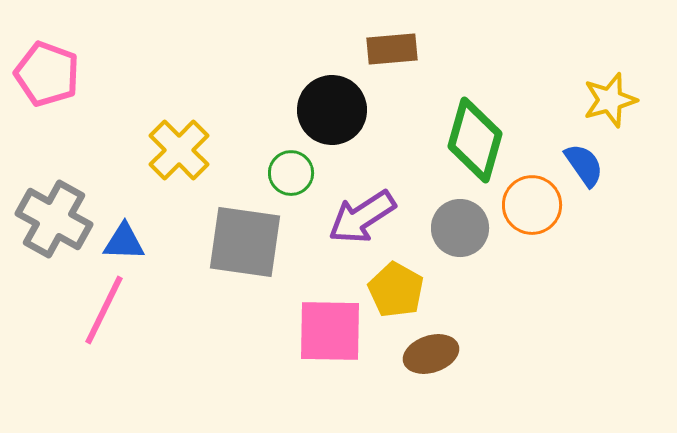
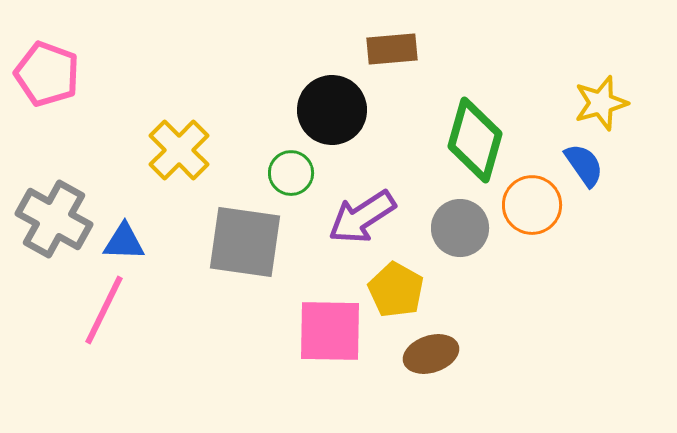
yellow star: moved 9 px left, 3 px down
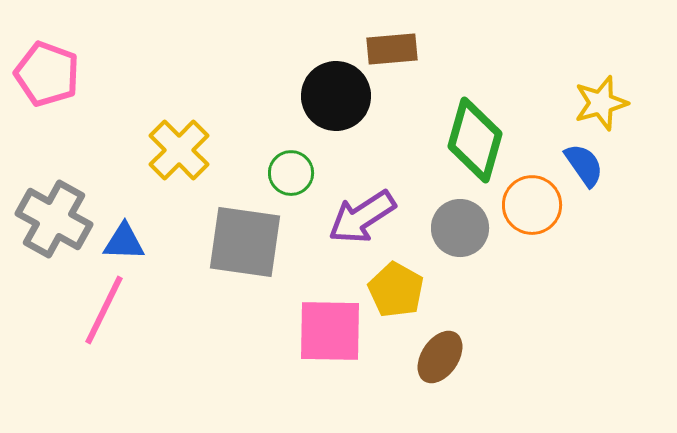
black circle: moved 4 px right, 14 px up
brown ellipse: moved 9 px right, 3 px down; rotated 38 degrees counterclockwise
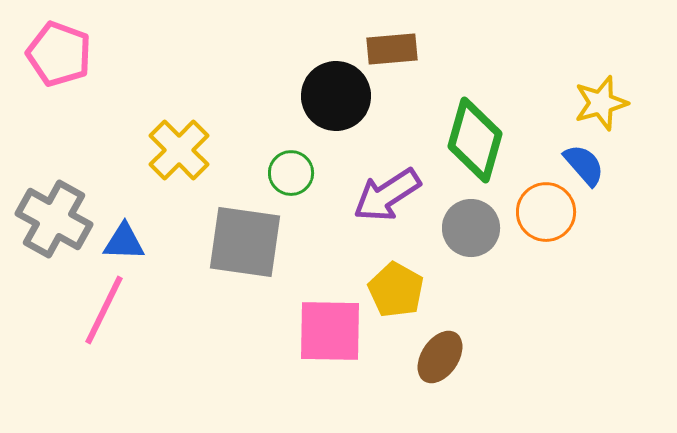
pink pentagon: moved 12 px right, 20 px up
blue semicircle: rotated 6 degrees counterclockwise
orange circle: moved 14 px right, 7 px down
purple arrow: moved 25 px right, 22 px up
gray circle: moved 11 px right
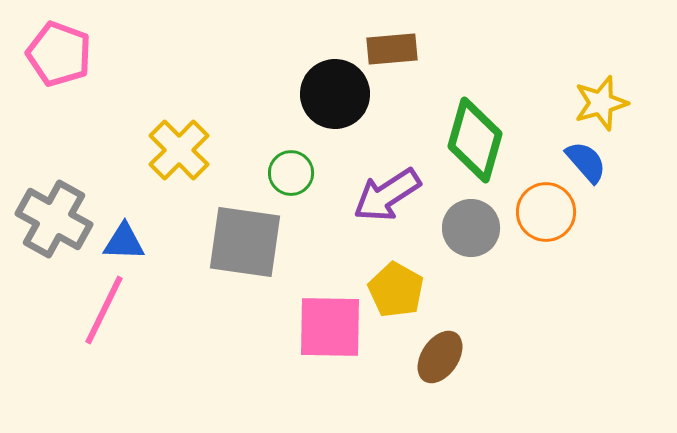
black circle: moved 1 px left, 2 px up
blue semicircle: moved 2 px right, 3 px up
pink square: moved 4 px up
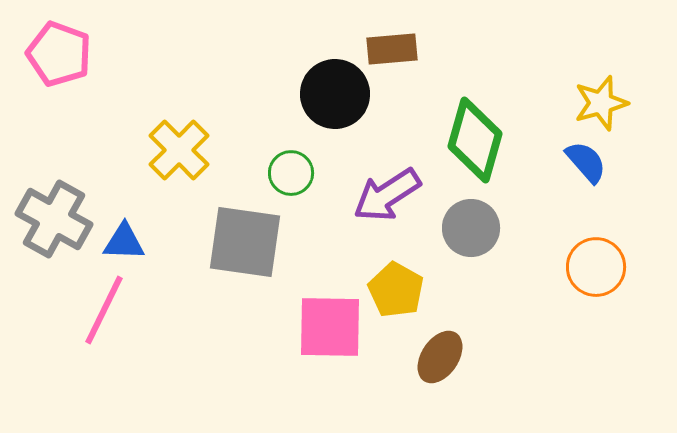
orange circle: moved 50 px right, 55 px down
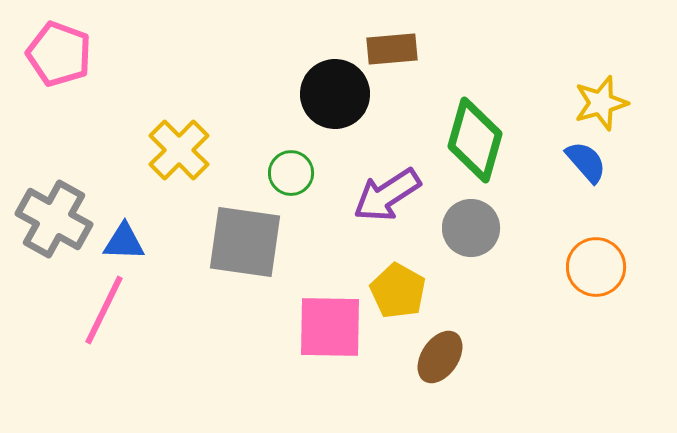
yellow pentagon: moved 2 px right, 1 px down
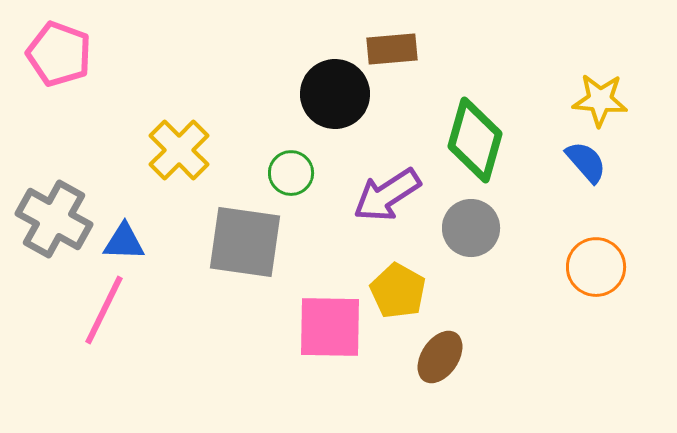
yellow star: moved 1 px left, 3 px up; rotated 20 degrees clockwise
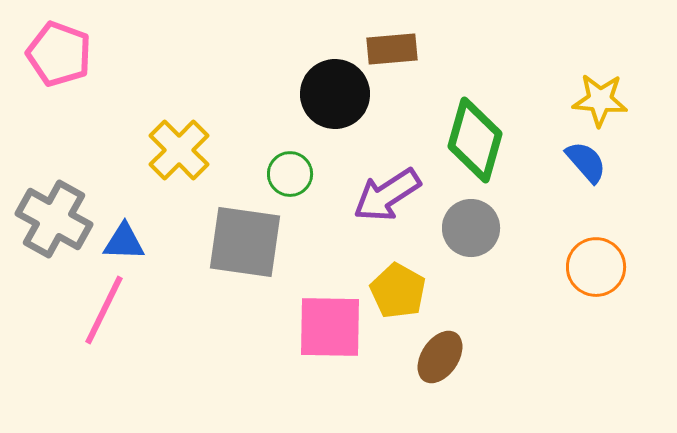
green circle: moved 1 px left, 1 px down
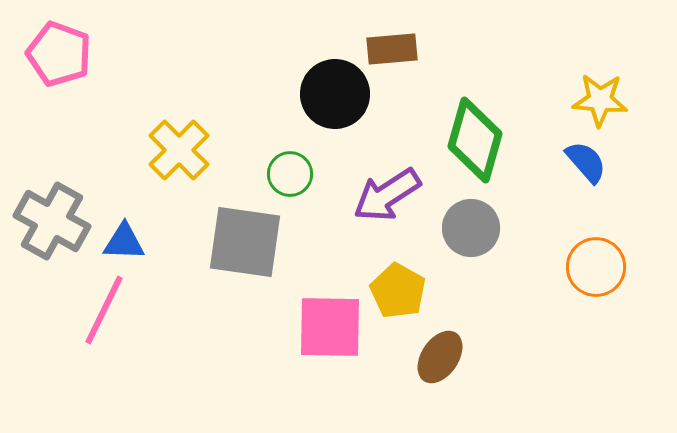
gray cross: moved 2 px left, 2 px down
